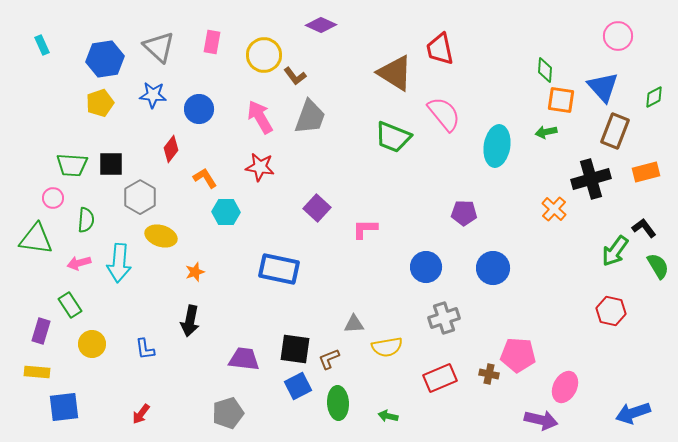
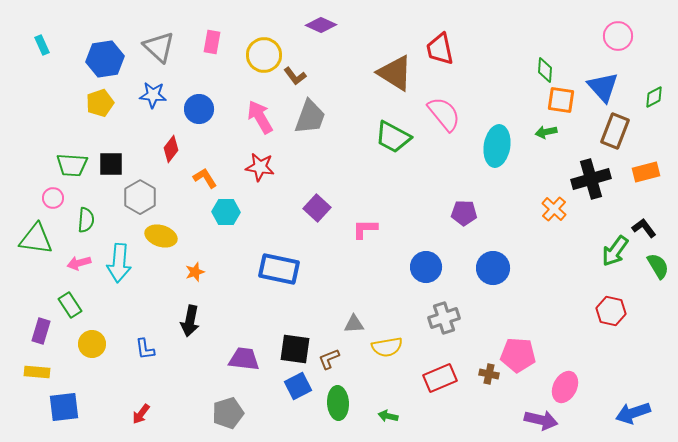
green trapezoid at (393, 137): rotated 6 degrees clockwise
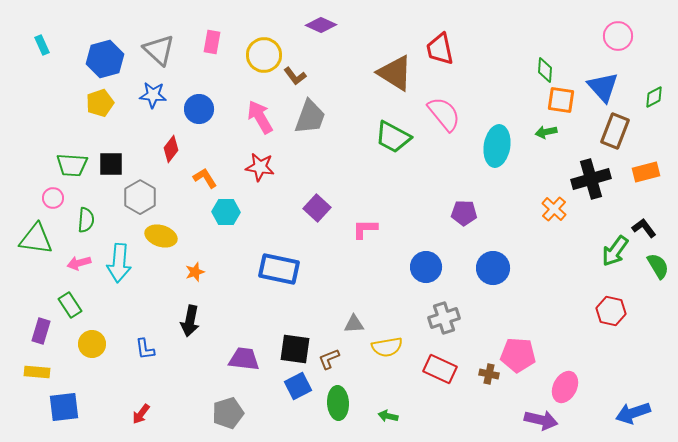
gray triangle at (159, 47): moved 3 px down
blue hexagon at (105, 59): rotated 6 degrees counterclockwise
red rectangle at (440, 378): moved 9 px up; rotated 48 degrees clockwise
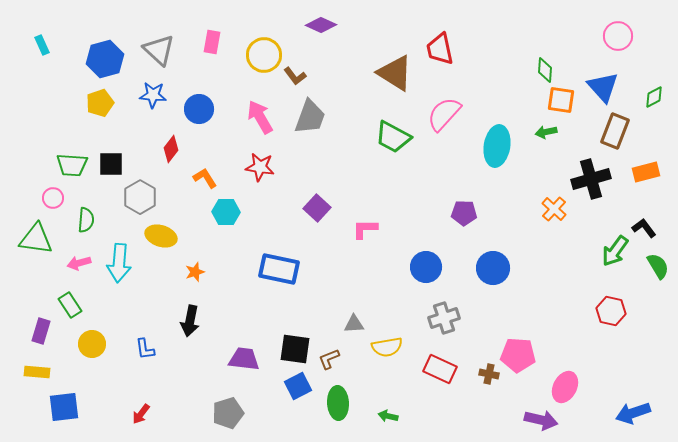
pink semicircle at (444, 114): rotated 99 degrees counterclockwise
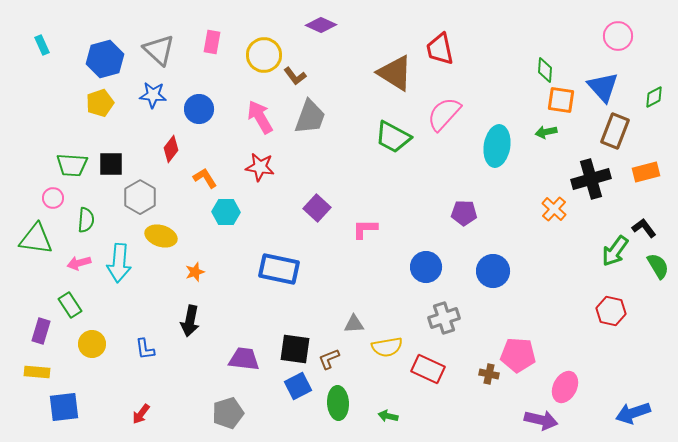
blue circle at (493, 268): moved 3 px down
red rectangle at (440, 369): moved 12 px left
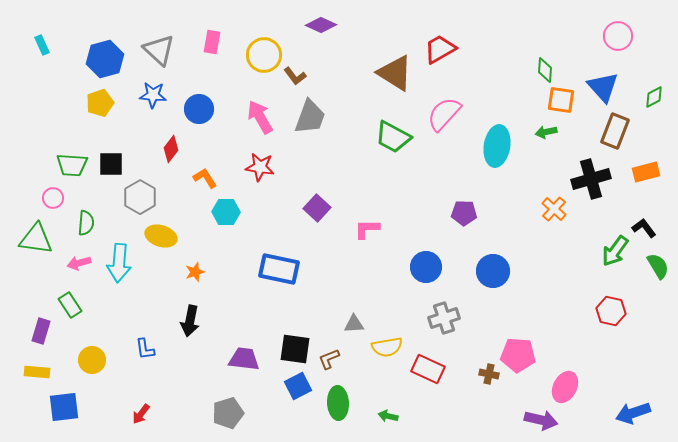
red trapezoid at (440, 49): rotated 72 degrees clockwise
green semicircle at (86, 220): moved 3 px down
pink L-shape at (365, 229): moved 2 px right
yellow circle at (92, 344): moved 16 px down
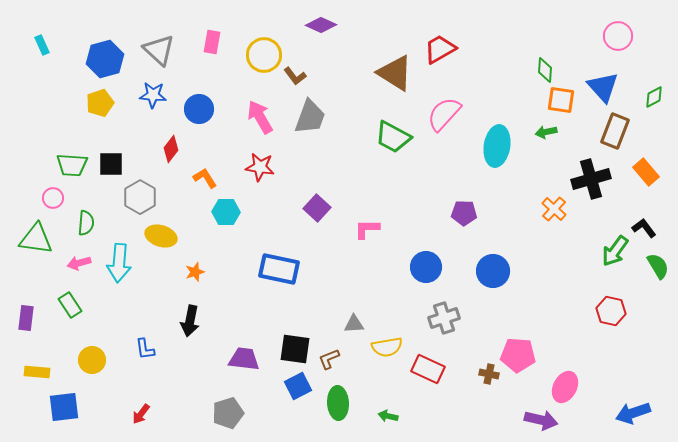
orange rectangle at (646, 172): rotated 64 degrees clockwise
purple rectangle at (41, 331): moved 15 px left, 13 px up; rotated 10 degrees counterclockwise
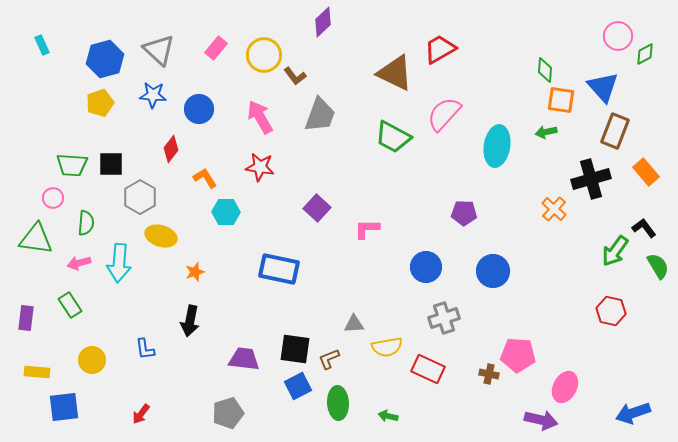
purple diamond at (321, 25): moved 2 px right, 3 px up; rotated 68 degrees counterclockwise
pink rectangle at (212, 42): moved 4 px right, 6 px down; rotated 30 degrees clockwise
brown triangle at (395, 73): rotated 6 degrees counterclockwise
green diamond at (654, 97): moved 9 px left, 43 px up
gray trapezoid at (310, 117): moved 10 px right, 2 px up
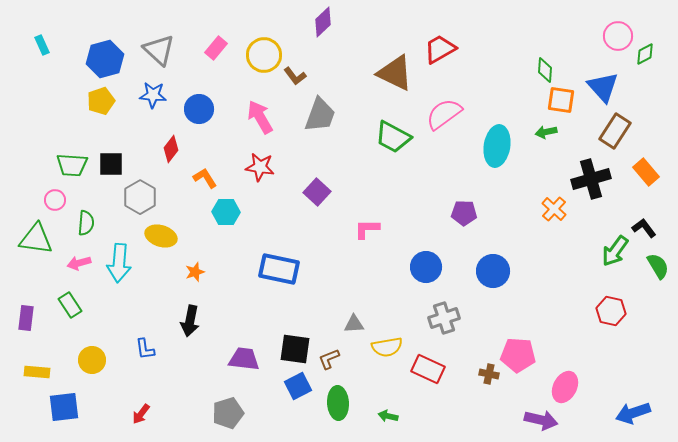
yellow pentagon at (100, 103): moved 1 px right, 2 px up
pink semicircle at (444, 114): rotated 12 degrees clockwise
brown rectangle at (615, 131): rotated 12 degrees clockwise
pink circle at (53, 198): moved 2 px right, 2 px down
purple square at (317, 208): moved 16 px up
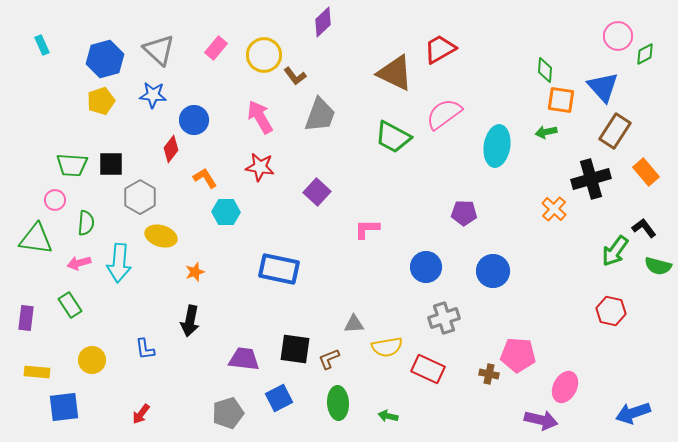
blue circle at (199, 109): moved 5 px left, 11 px down
green semicircle at (658, 266): rotated 136 degrees clockwise
blue square at (298, 386): moved 19 px left, 12 px down
